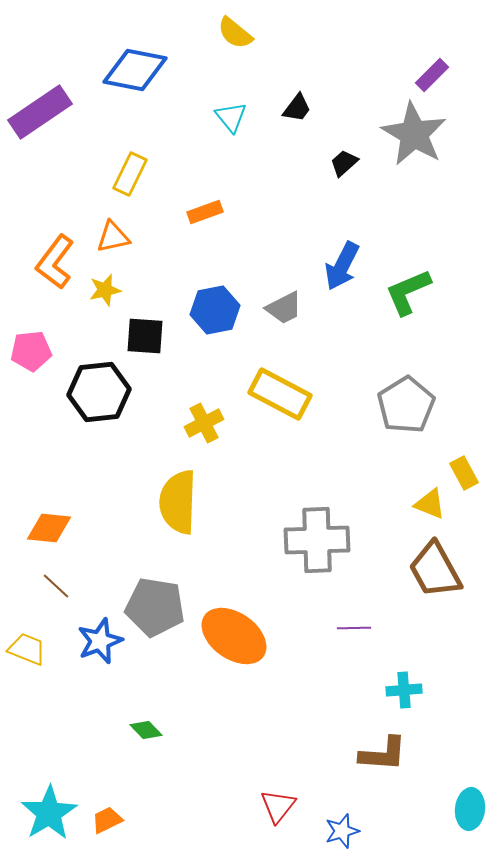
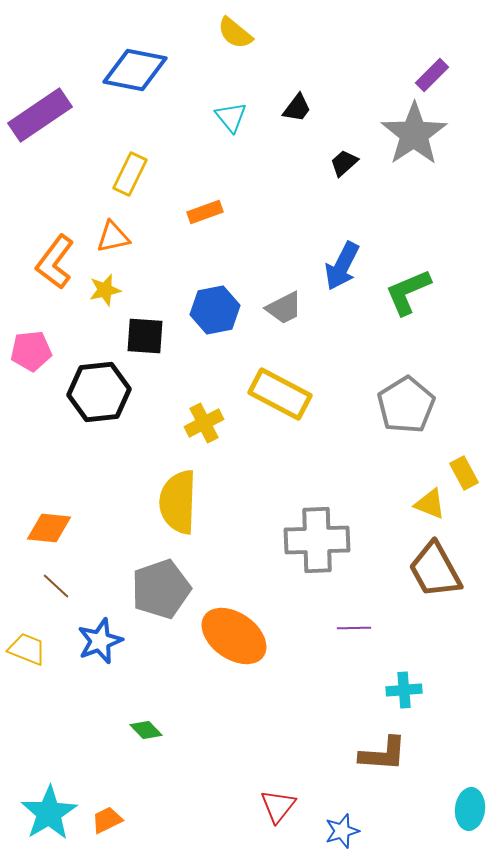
purple rectangle at (40, 112): moved 3 px down
gray star at (414, 134): rotated 8 degrees clockwise
gray pentagon at (155, 607): moved 6 px right, 18 px up; rotated 28 degrees counterclockwise
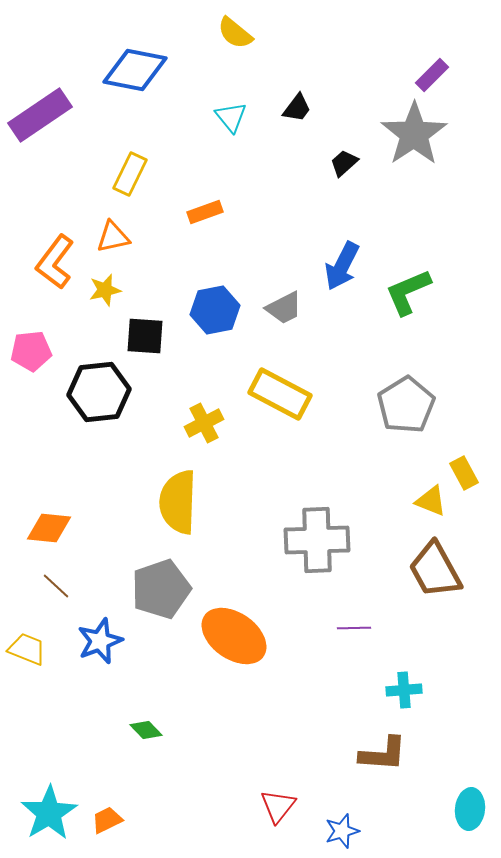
yellow triangle at (430, 504): moved 1 px right, 3 px up
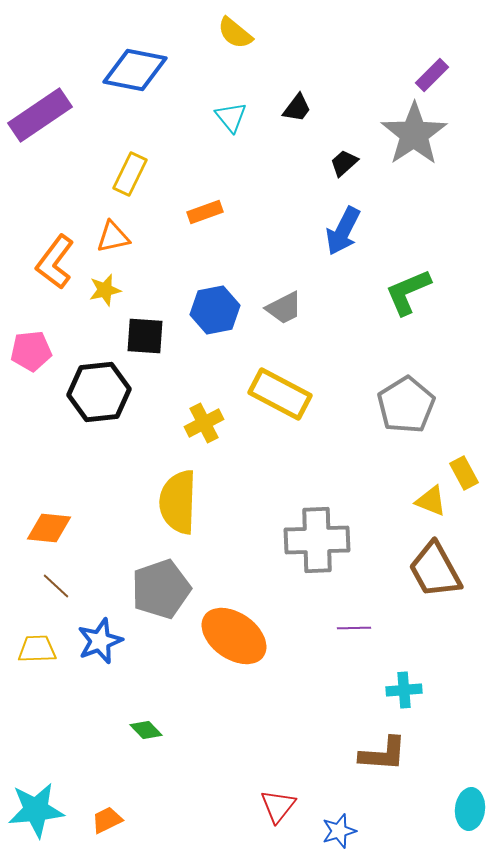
blue arrow at (342, 266): moved 1 px right, 35 px up
yellow trapezoid at (27, 649): moved 10 px right; rotated 24 degrees counterclockwise
cyan star at (49, 813): moved 13 px left, 3 px up; rotated 26 degrees clockwise
blue star at (342, 831): moved 3 px left
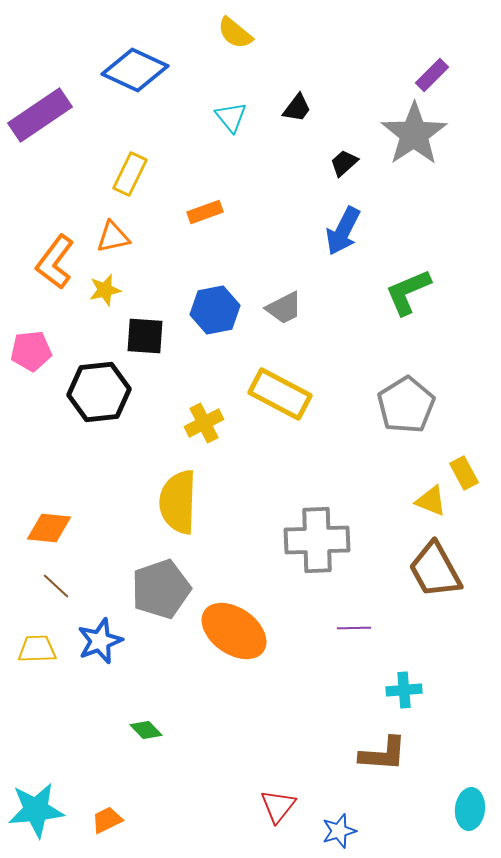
blue diamond at (135, 70): rotated 14 degrees clockwise
orange ellipse at (234, 636): moved 5 px up
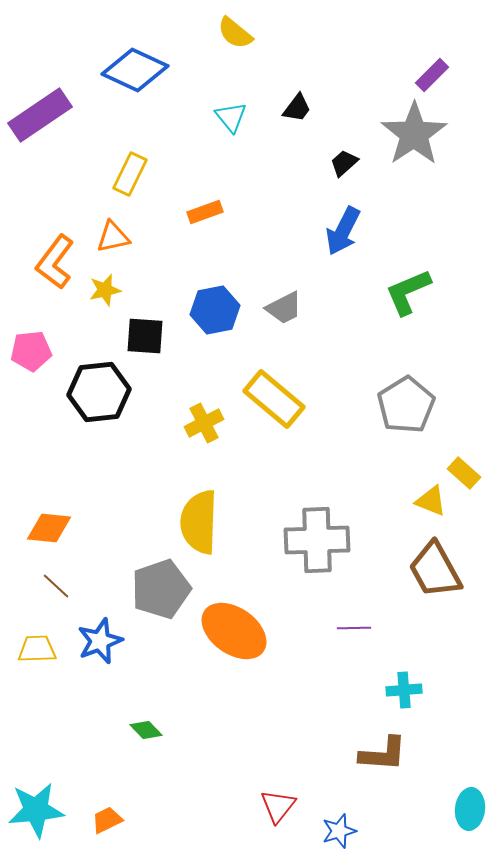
yellow rectangle at (280, 394): moved 6 px left, 5 px down; rotated 12 degrees clockwise
yellow rectangle at (464, 473): rotated 20 degrees counterclockwise
yellow semicircle at (178, 502): moved 21 px right, 20 px down
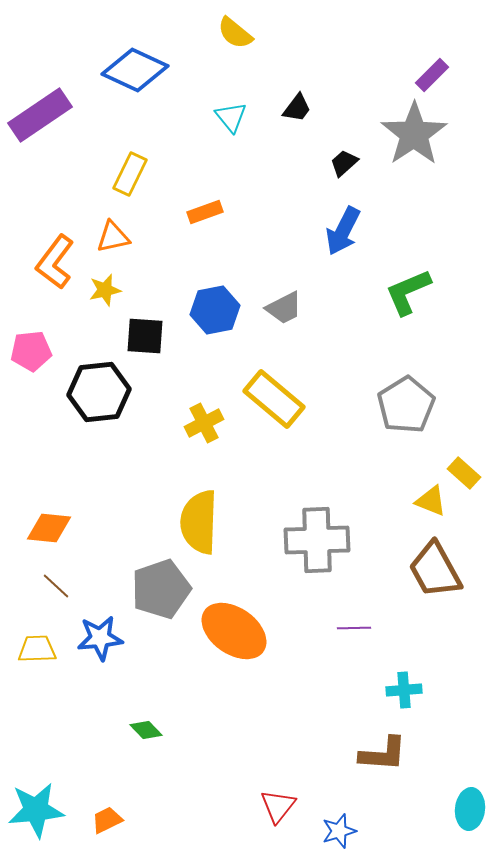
blue star at (100, 641): moved 3 px up; rotated 15 degrees clockwise
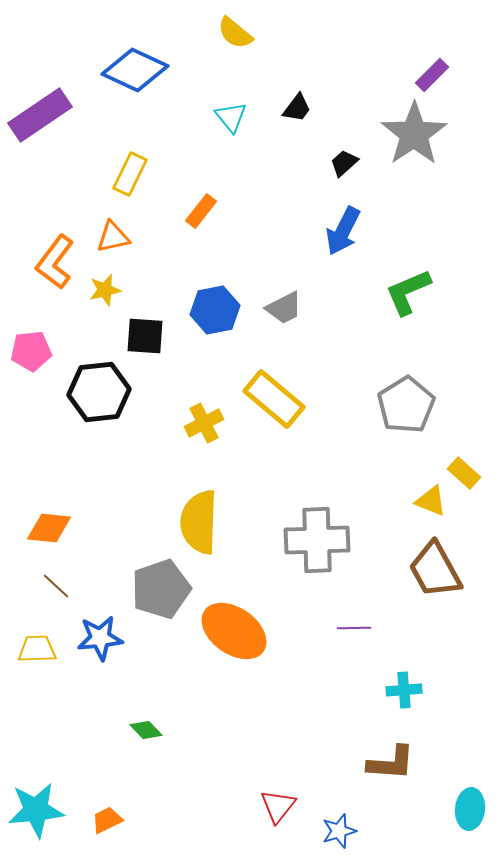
orange rectangle at (205, 212): moved 4 px left, 1 px up; rotated 32 degrees counterclockwise
brown L-shape at (383, 754): moved 8 px right, 9 px down
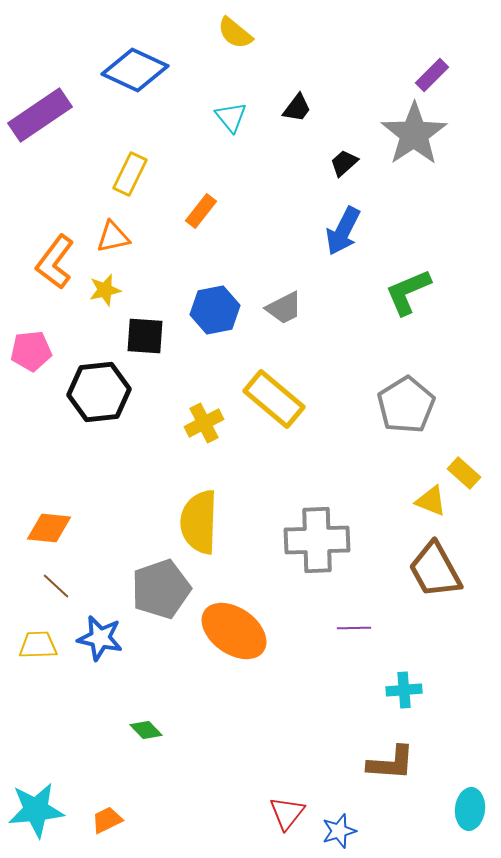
blue star at (100, 638): rotated 18 degrees clockwise
yellow trapezoid at (37, 649): moved 1 px right, 4 px up
red triangle at (278, 806): moved 9 px right, 7 px down
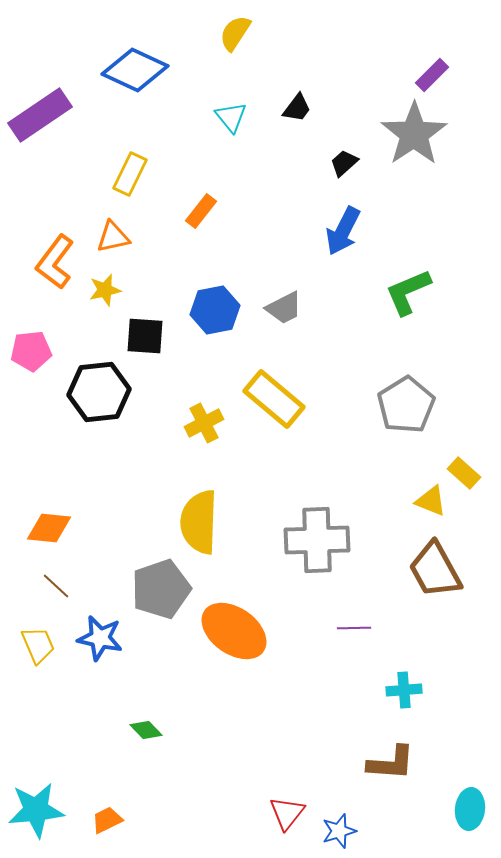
yellow semicircle at (235, 33): rotated 84 degrees clockwise
yellow trapezoid at (38, 645): rotated 69 degrees clockwise
